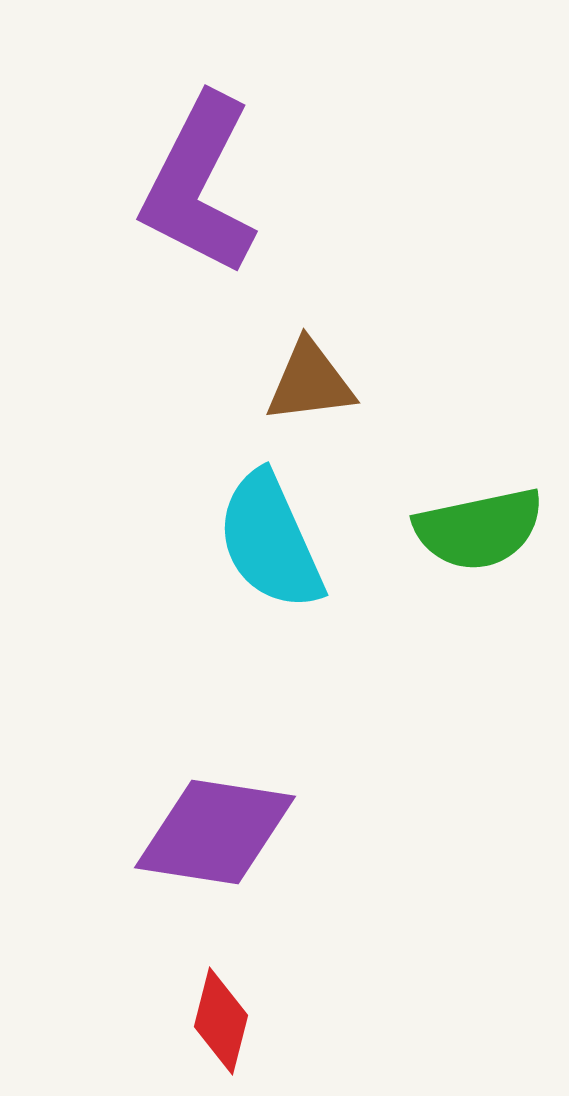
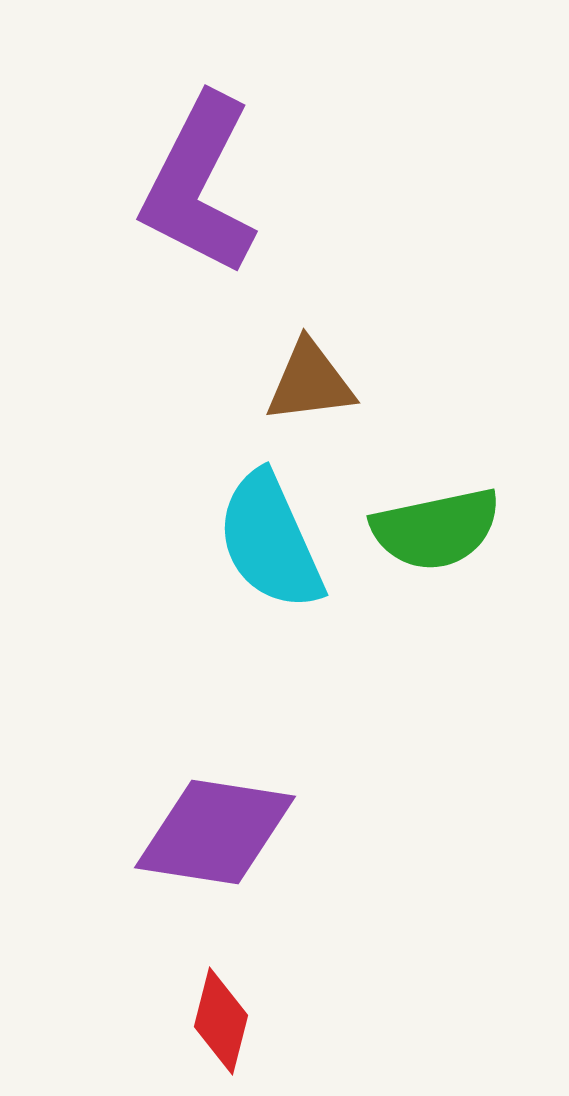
green semicircle: moved 43 px left
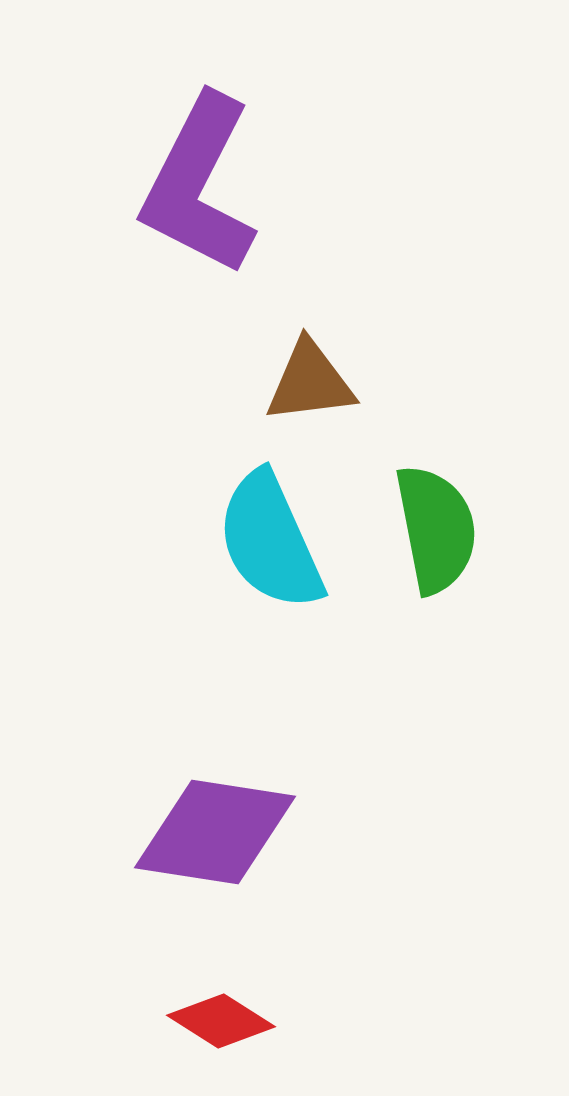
green semicircle: rotated 89 degrees counterclockwise
red diamond: rotated 72 degrees counterclockwise
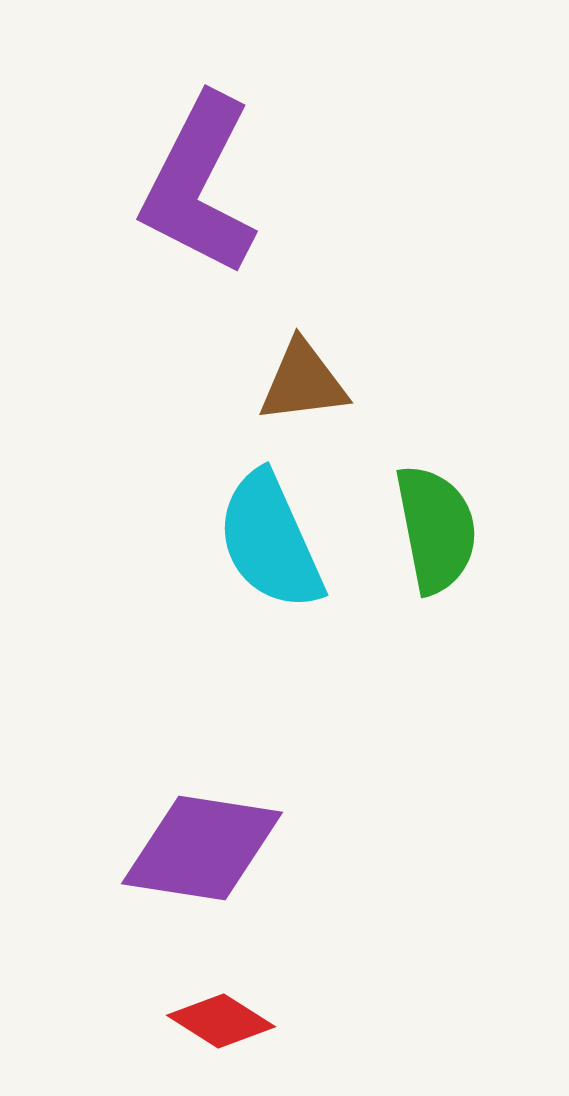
brown triangle: moved 7 px left
purple diamond: moved 13 px left, 16 px down
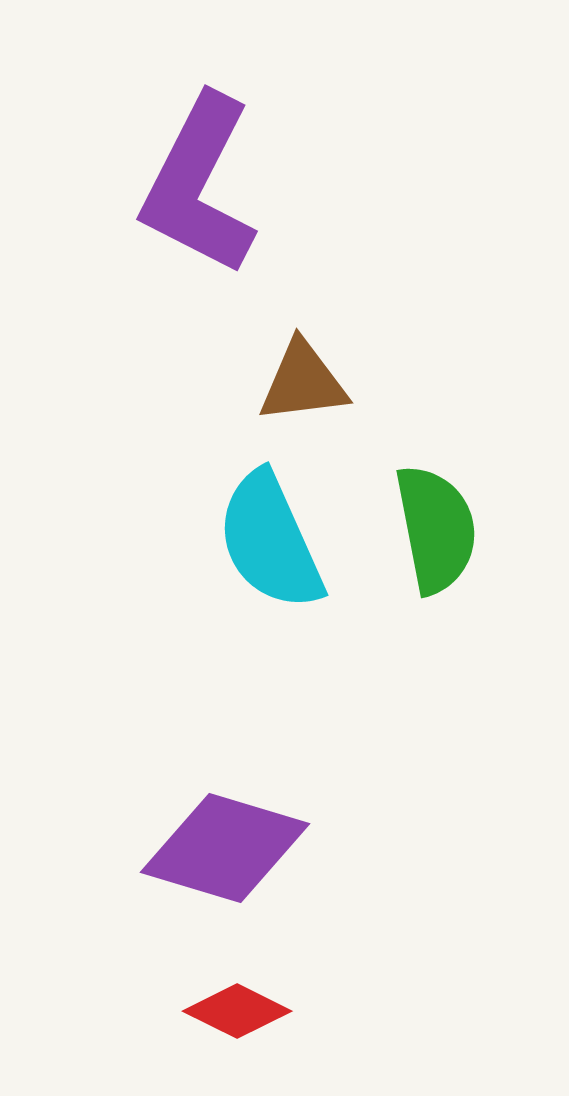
purple diamond: moved 23 px right; rotated 8 degrees clockwise
red diamond: moved 16 px right, 10 px up; rotated 6 degrees counterclockwise
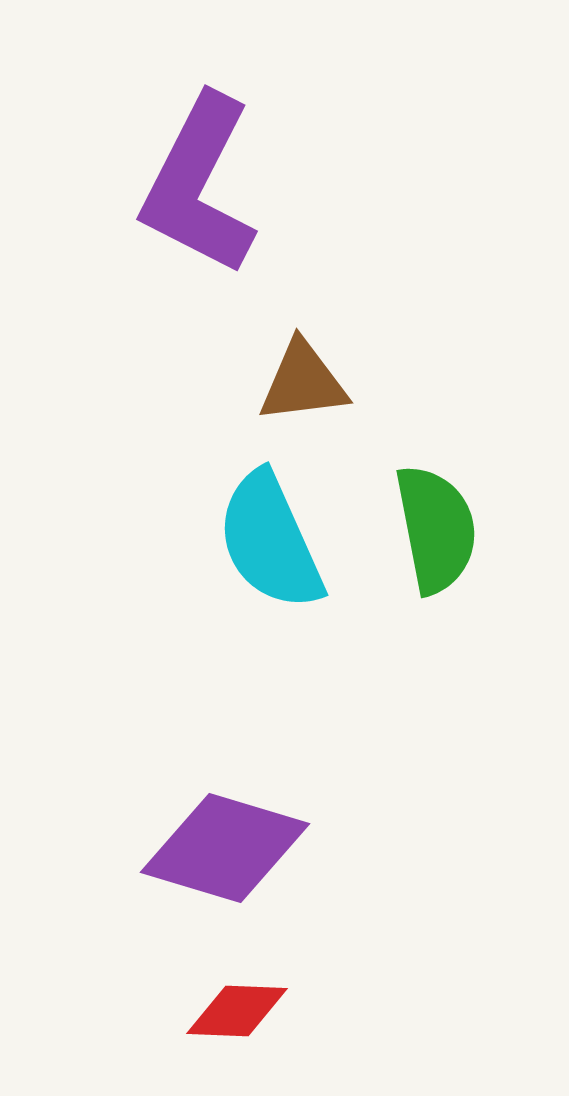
red diamond: rotated 24 degrees counterclockwise
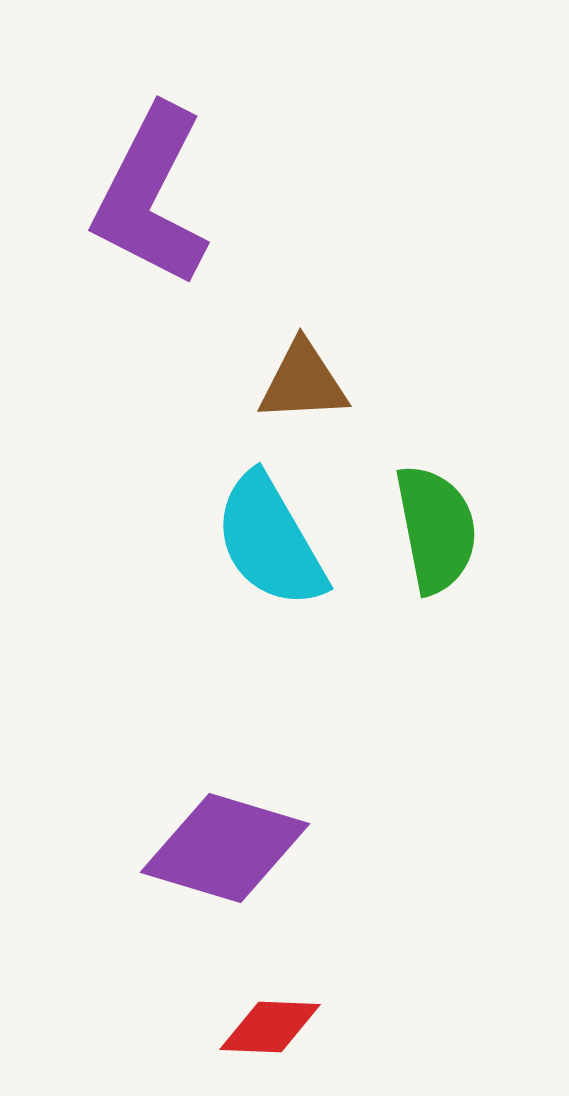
purple L-shape: moved 48 px left, 11 px down
brown triangle: rotated 4 degrees clockwise
cyan semicircle: rotated 6 degrees counterclockwise
red diamond: moved 33 px right, 16 px down
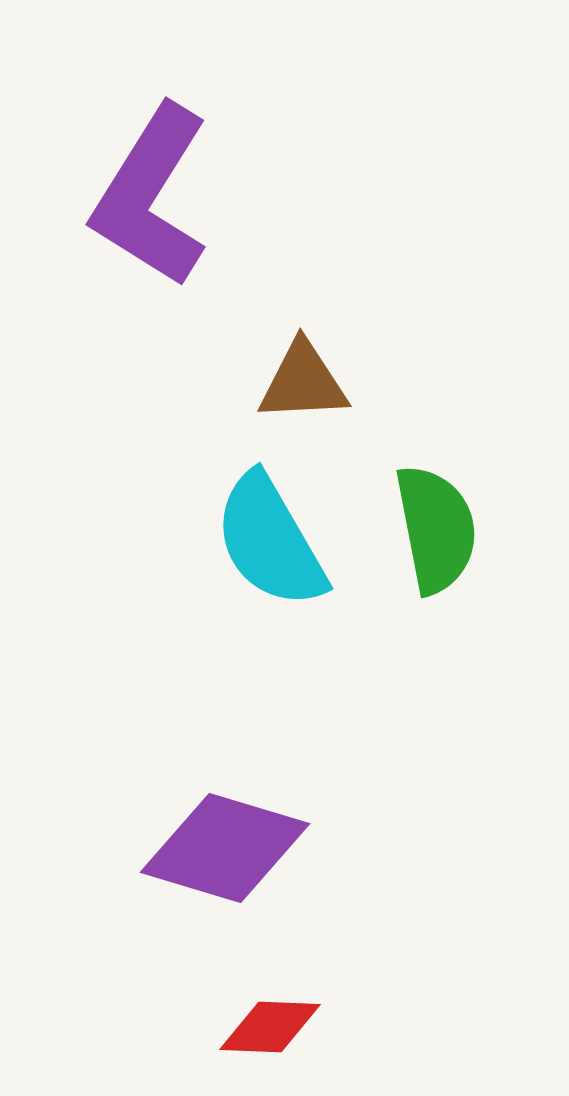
purple L-shape: rotated 5 degrees clockwise
